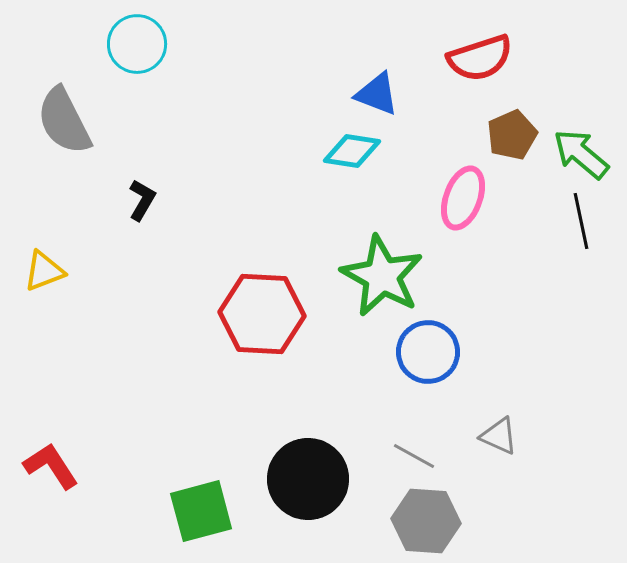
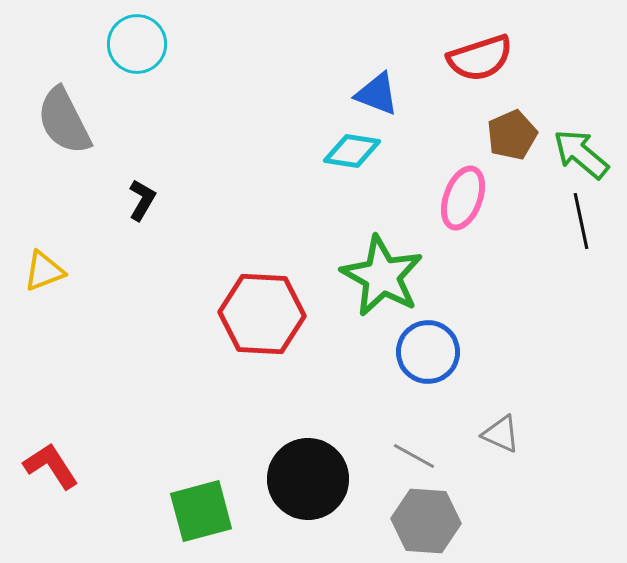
gray triangle: moved 2 px right, 2 px up
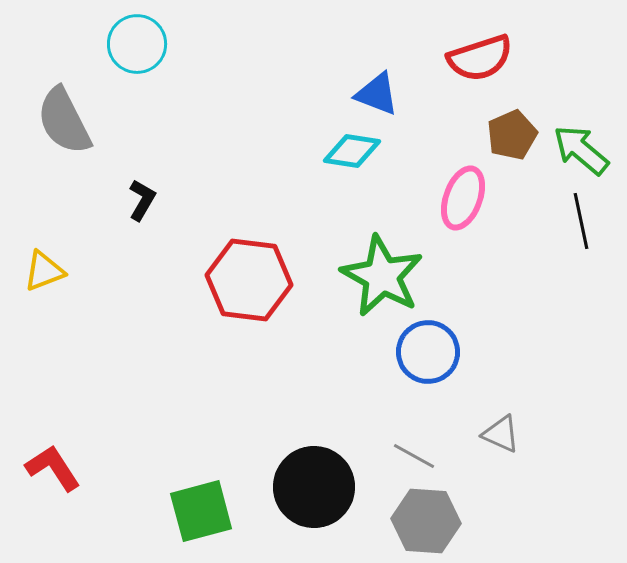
green arrow: moved 4 px up
red hexagon: moved 13 px left, 34 px up; rotated 4 degrees clockwise
red L-shape: moved 2 px right, 2 px down
black circle: moved 6 px right, 8 px down
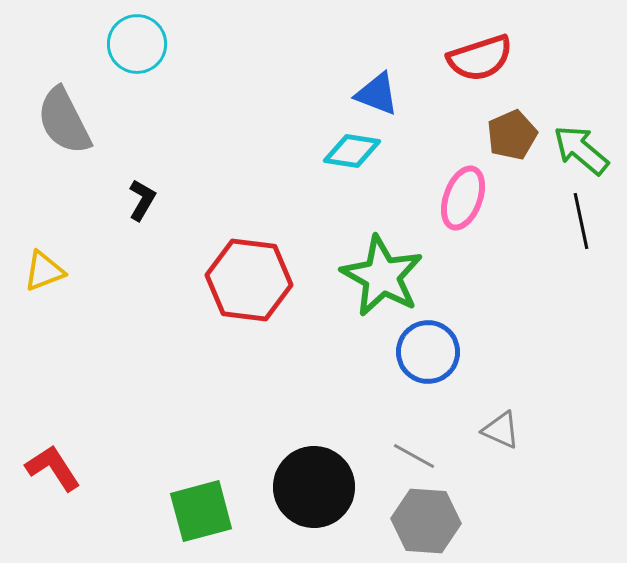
gray triangle: moved 4 px up
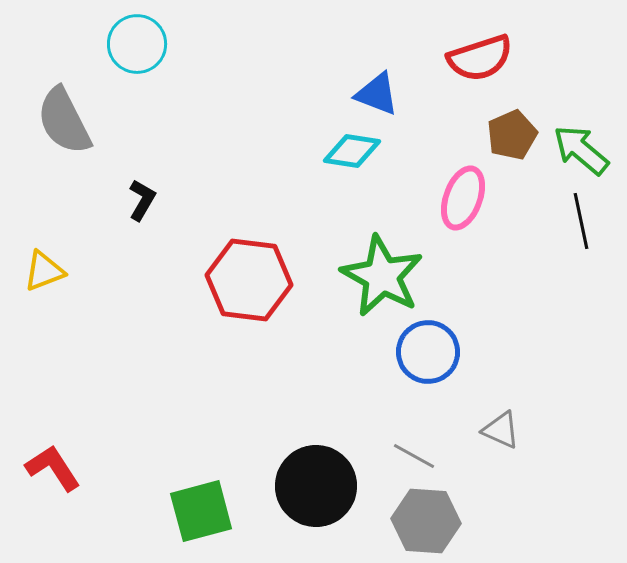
black circle: moved 2 px right, 1 px up
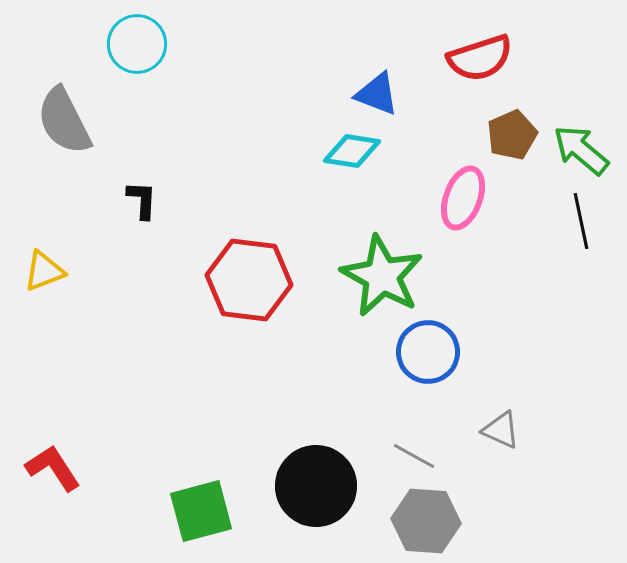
black L-shape: rotated 27 degrees counterclockwise
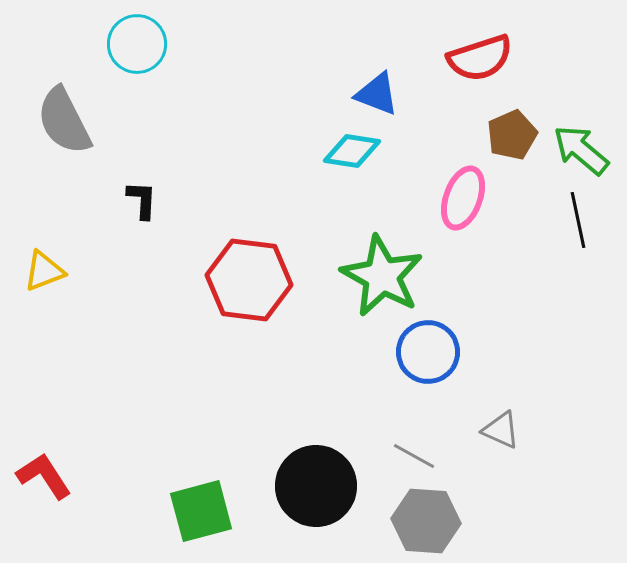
black line: moved 3 px left, 1 px up
red L-shape: moved 9 px left, 8 px down
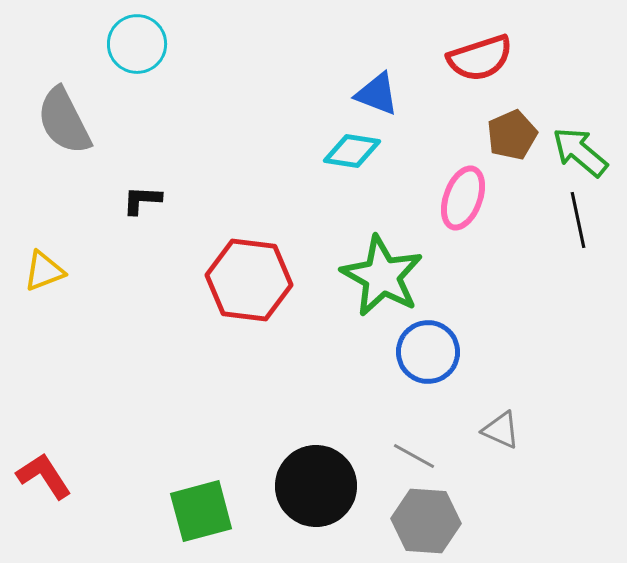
green arrow: moved 1 px left, 2 px down
black L-shape: rotated 90 degrees counterclockwise
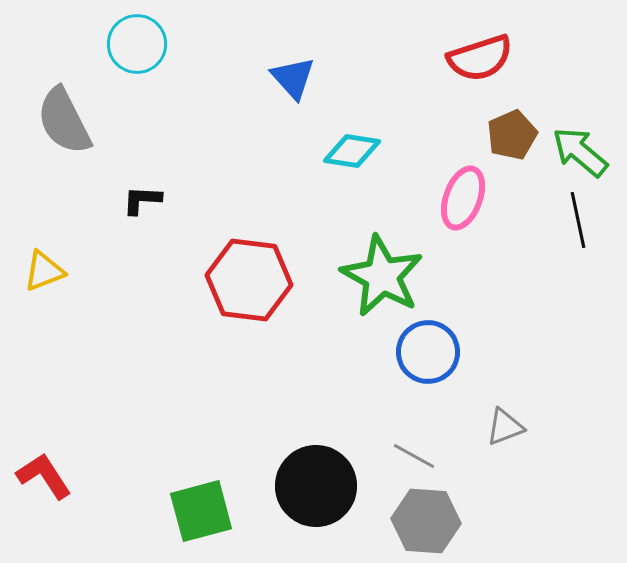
blue triangle: moved 84 px left, 16 px up; rotated 27 degrees clockwise
gray triangle: moved 4 px right, 3 px up; rotated 45 degrees counterclockwise
